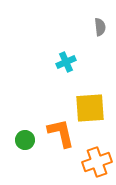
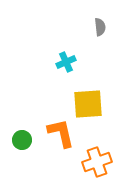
yellow square: moved 2 px left, 4 px up
green circle: moved 3 px left
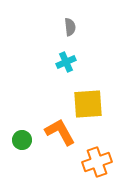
gray semicircle: moved 30 px left
orange L-shape: moved 1 px left, 1 px up; rotated 16 degrees counterclockwise
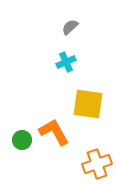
gray semicircle: rotated 126 degrees counterclockwise
yellow square: rotated 12 degrees clockwise
orange L-shape: moved 6 px left
orange cross: moved 2 px down
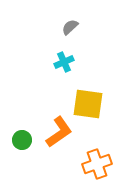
cyan cross: moved 2 px left
orange L-shape: moved 5 px right; rotated 84 degrees clockwise
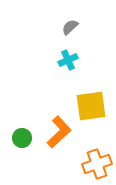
cyan cross: moved 4 px right, 2 px up
yellow square: moved 3 px right, 2 px down; rotated 16 degrees counterclockwise
orange L-shape: rotated 8 degrees counterclockwise
green circle: moved 2 px up
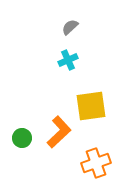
orange cross: moved 1 px left, 1 px up
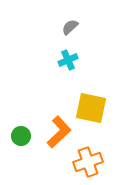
yellow square: moved 2 px down; rotated 20 degrees clockwise
green circle: moved 1 px left, 2 px up
orange cross: moved 8 px left, 1 px up
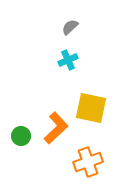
orange L-shape: moved 3 px left, 4 px up
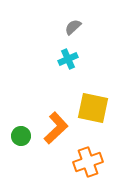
gray semicircle: moved 3 px right
cyan cross: moved 1 px up
yellow square: moved 2 px right
